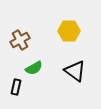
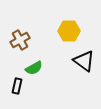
black triangle: moved 9 px right, 10 px up
black rectangle: moved 1 px right, 1 px up
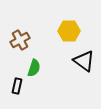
green semicircle: rotated 42 degrees counterclockwise
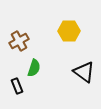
brown cross: moved 1 px left, 1 px down
black triangle: moved 11 px down
black rectangle: rotated 35 degrees counterclockwise
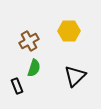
brown cross: moved 10 px right
black triangle: moved 9 px left, 4 px down; rotated 40 degrees clockwise
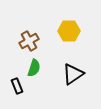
black triangle: moved 2 px left, 2 px up; rotated 10 degrees clockwise
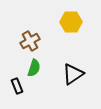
yellow hexagon: moved 2 px right, 9 px up
brown cross: moved 1 px right
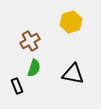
yellow hexagon: rotated 15 degrees counterclockwise
black triangle: rotated 45 degrees clockwise
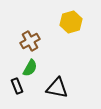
green semicircle: moved 4 px left; rotated 12 degrees clockwise
black triangle: moved 16 px left, 14 px down
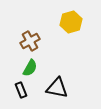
black rectangle: moved 4 px right, 4 px down
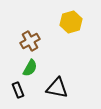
black rectangle: moved 3 px left
